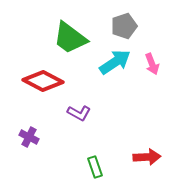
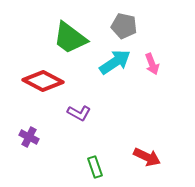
gray pentagon: rotated 30 degrees clockwise
red arrow: rotated 28 degrees clockwise
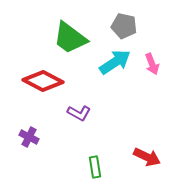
green rectangle: rotated 10 degrees clockwise
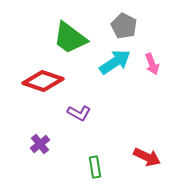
gray pentagon: rotated 15 degrees clockwise
red diamond: rotated 9 degrees counterclockwise
purple cross: moved 11 px right, 7 px down; rotated 24 degrees clockwise
